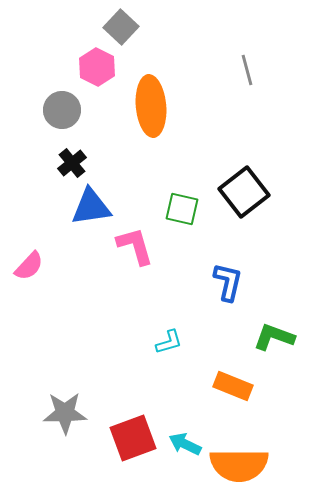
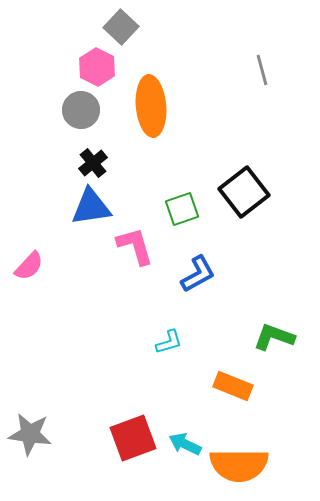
gray line: moved 15 px right
gray circle: moved 19 px right
black cross: moved 21 px right
green square: rotated 32 degrees counterclockwise
blue L-shape: moved 30 px left, 8 px up; rotated 48 degrees clockwise
gray star: moved 35 px left, 21 px down; rotated 9 degrees clockwise
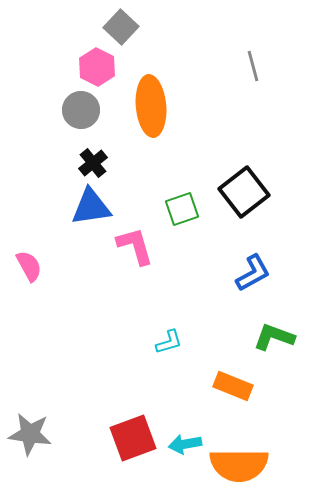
gray line: moved 9 px left, 4 px up
pink semicircle: rotated 72 degrees counterclockwise
blue L-shape: moved 55 px right, 1 px up
cyan arrow: rotated 36 degrees counterclockwise
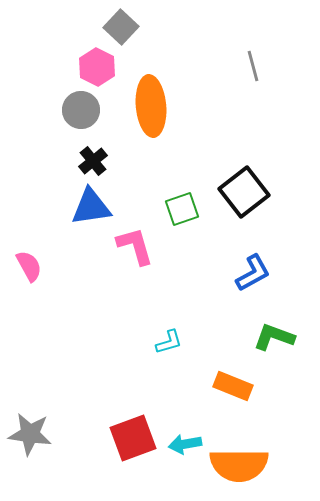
black cross: moved 2 px up
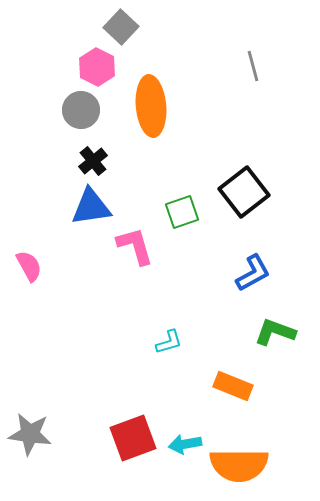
green square: moved 3 px down
green L-shape: moved 1 px right, 5 px up
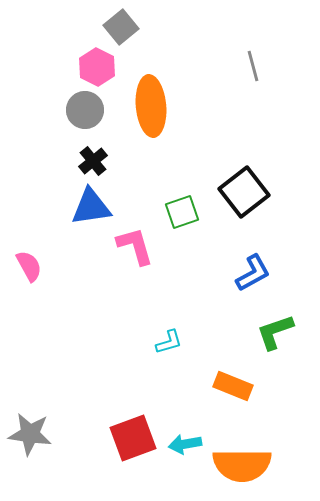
gray square: rotated 8 degrees clockwise
gray circle: moved 4 px right
green L-shape: rotated 39 degrees counterclockwise
orange semicircle: moved 3 px right
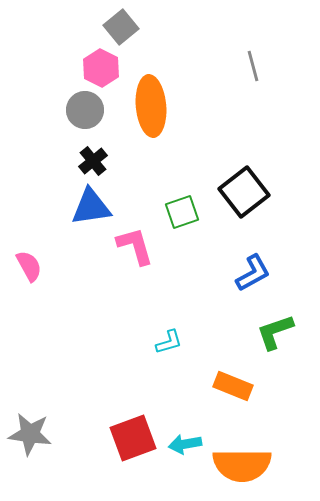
pink hexagon: moved 4 px right, 1 px down
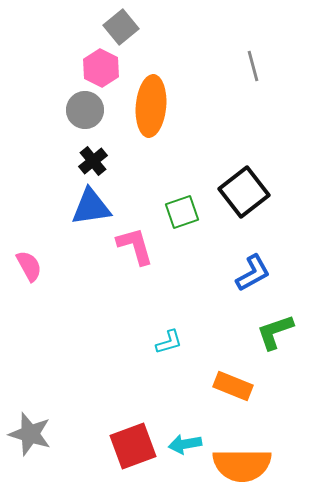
orange ellipse: rotated 10 degrees clockwise
gray star: rotated 9 degrees clockwise
red square: moved 8 px down
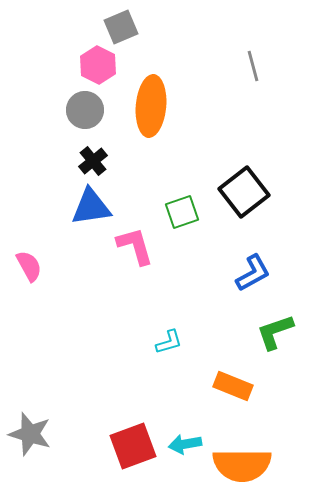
gray square: rotated 16 degrees clockwise
pink hexagon: moved 3 px left, 3 px up
